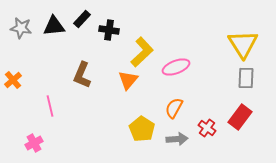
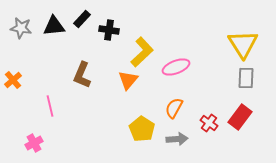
red cross: moved 2 px right, 5 px up
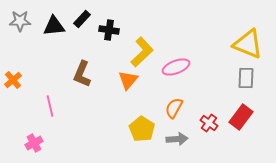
gray star: moved 1 px left, 7 px up; rotated 10 degrees counterclockwise
yellow triangle: moved 5 px right; rotated 36 degrees counterclockwise
brown L-shape: moved 1 px up
red rectangle: moved 1 px right
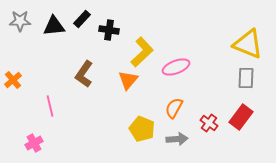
brown L-shape: moved 2 px right; rotated 12 degrees clockwise
yellow pentagon: rotated 10 degrees counterclockwise
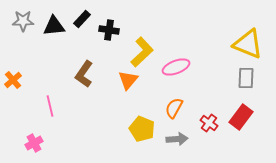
gray star: moved 3 px right
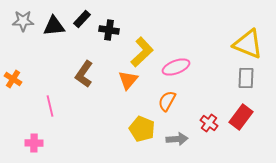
orange cross: moved 1 px up; rotated 18 degrees counterclockwise
orange semicircle: moved 7 px left, 7 px up
pink cross: rotated 30 degrees clockwise
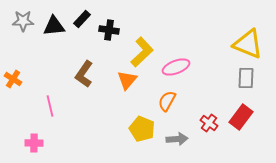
orange triangle: moved 1 px left
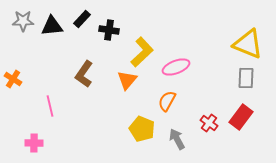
black triangle: moved 2 px left
gray arrow: rotated 115 degrees counterclockwise
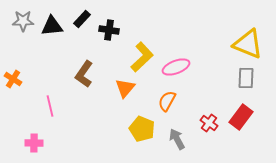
yellow L-shape: moved 5 px down
orange triangle: moved 2 px left, 8 px down
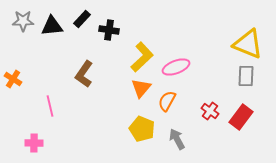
gray rectangle: moved 2 px up
orange triangle: moved 16 px right
red cross: moved 1 px right, 12 px up
